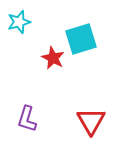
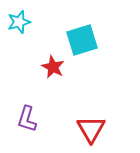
cyan square: moved 1 px right, 1 px down
red star: moved 9 px down
red triangle: moved 8 px down
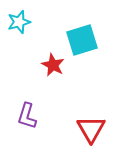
red star: moved 2 px up
purple L-shape: moved 3 px up
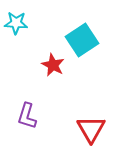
cyan star: moved 3 px left, 1 px down; rotated 20 degrees clockwise
cyan square: rotated 16 degrees counterclockwise
